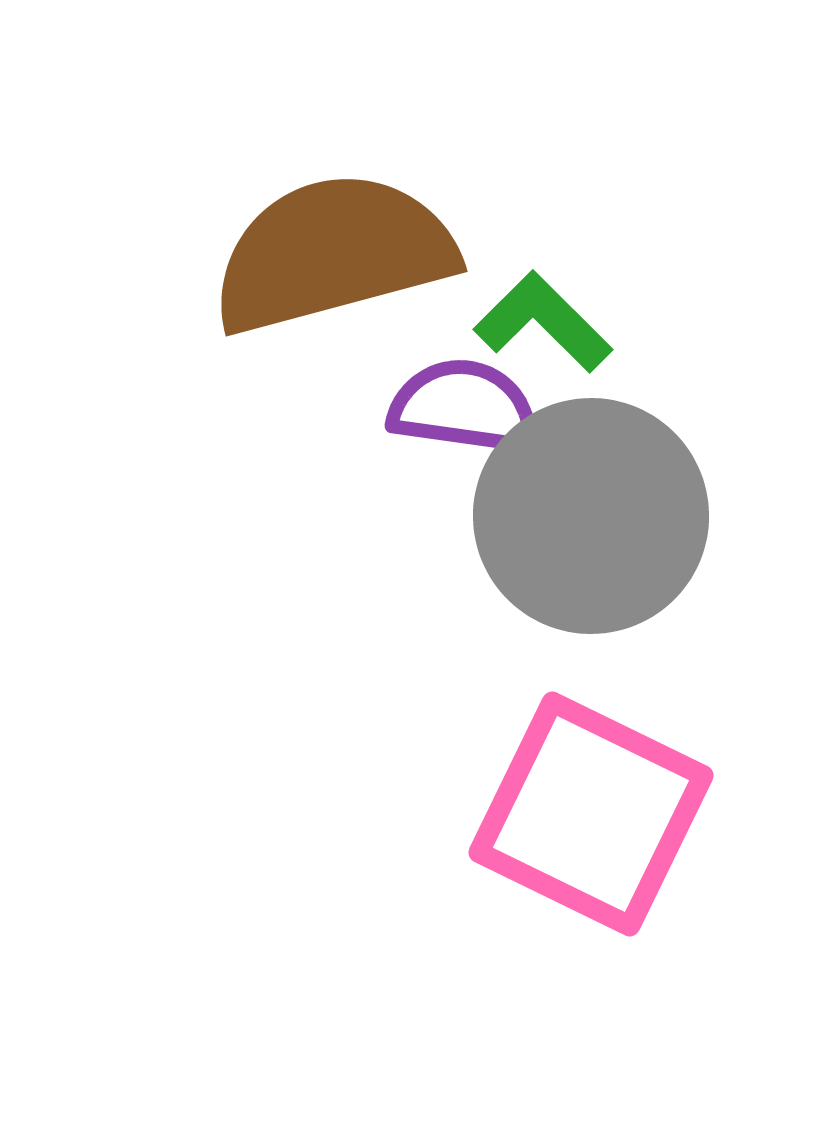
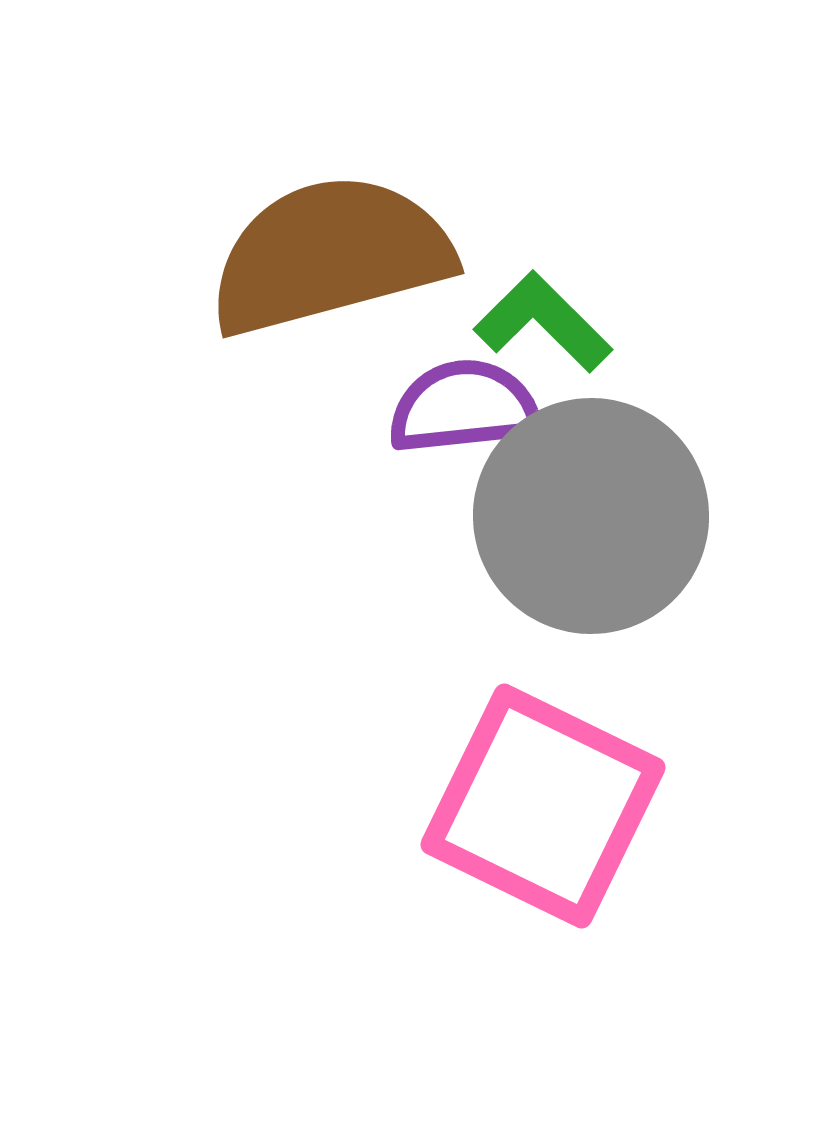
brown semicircle: moved 3 px left, 2 px down
purple semicircle: rotated 14 degrees counterclockwise
pink square: moved 48 px left, 8 px up
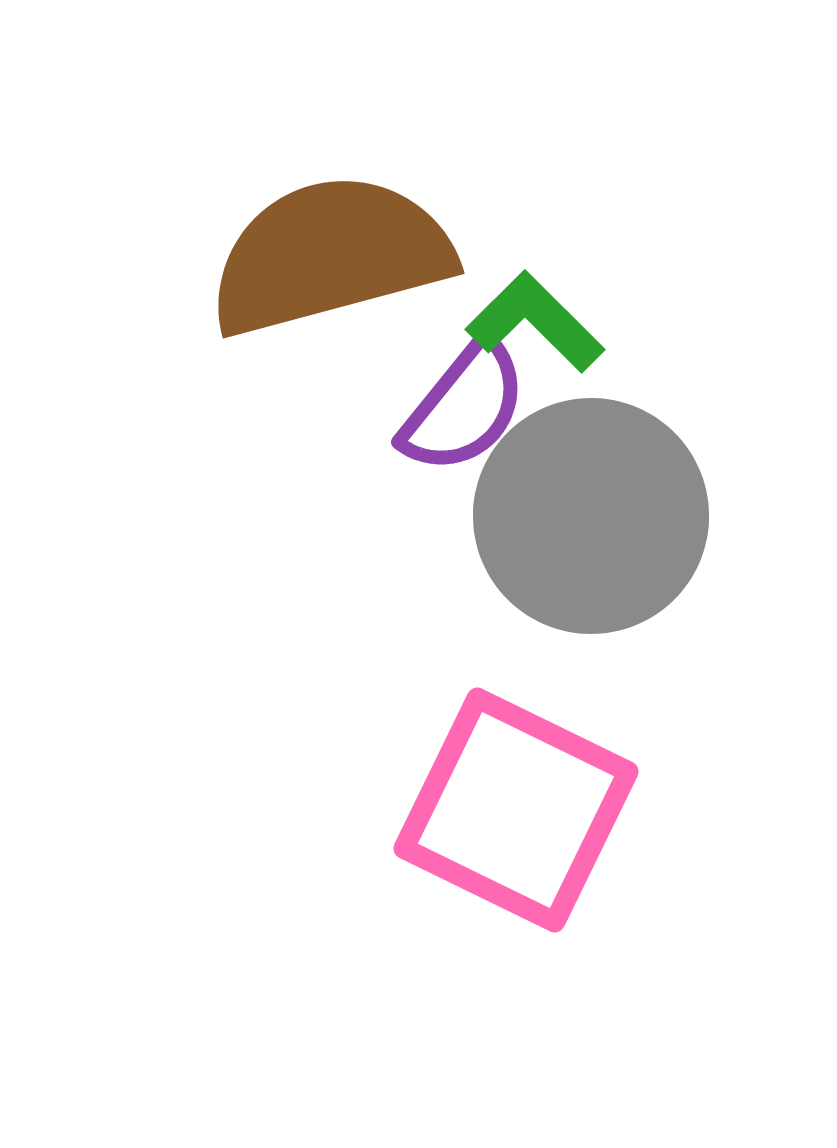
green L-shape: moved 8 px left
purple semicircle: rotated 135 degrees clockwise
pink square: moved 27 px left, 4 px down
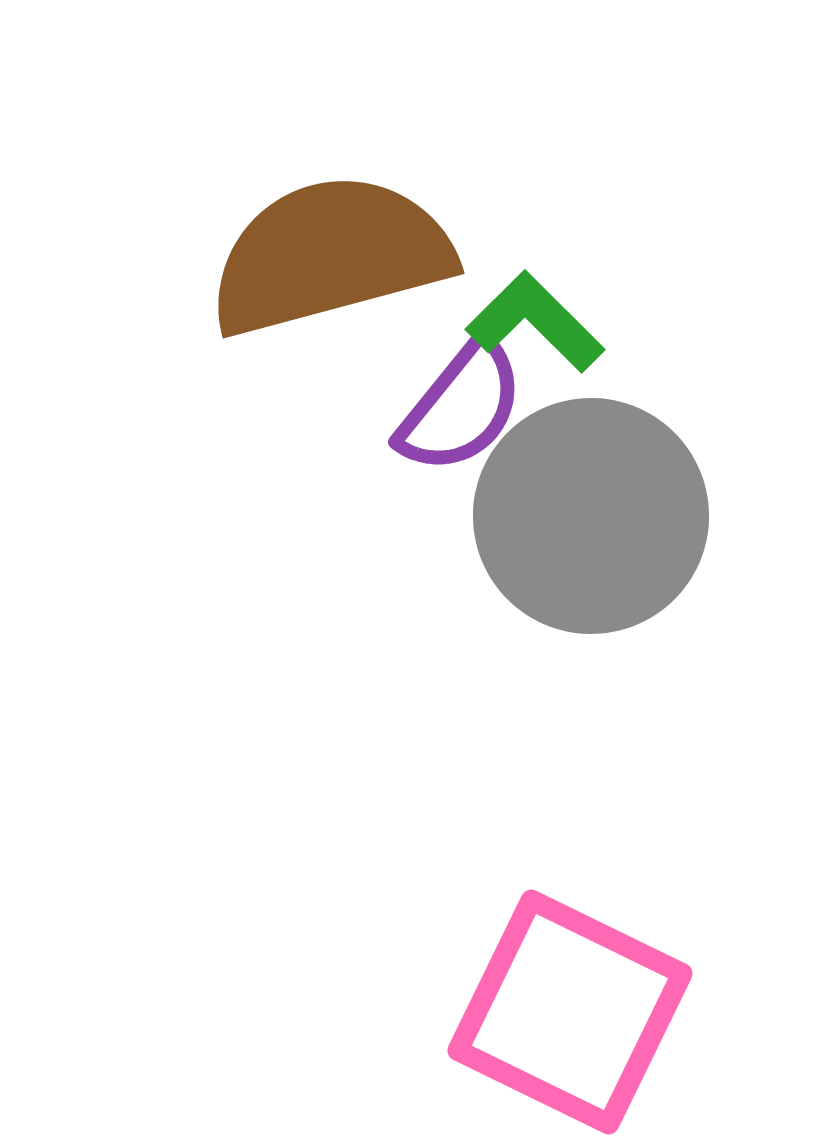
purple semicircle: moved 3 px left
pink square: moved 54 px right, 202 px down
